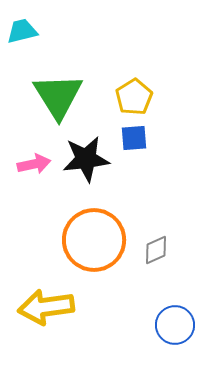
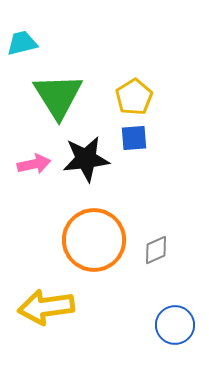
cyan trapezoid: moved 12 px down
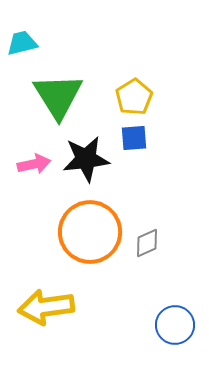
orange circle: moved 4 px left, 8 px up
gray diamond: moved 9 px left, 7 px up
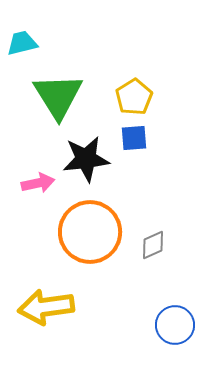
pink arrow: moved 4 px right, 19 px down
gray diamond: moved 6 px right, 2 px down
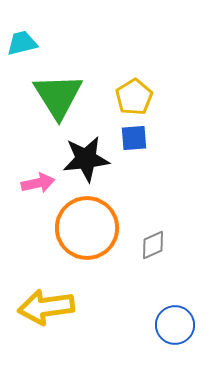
orange circle: moved 3 px left, 4 px up
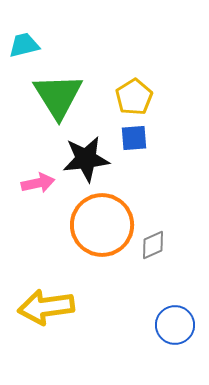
cyan trapezoid: moved 2 px right, 2 px down
orange circle: moved 15 px right, 3 px up
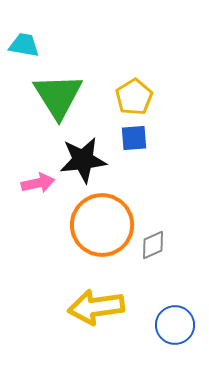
cyan trapezoid: rotated 24 degrees clockwise
black star: moved 3 px left, 1 px down
yellow arrow: moved 50 px right
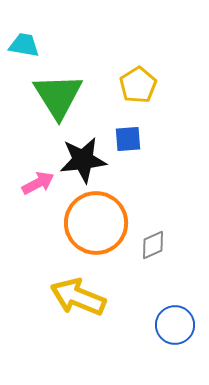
yellow pentagon: moved 4 px right, 12 px up
blue square: moved 6 px left, 1 px down
pink arrow: rotated 16 degrees counterclockwise
orange circle: moved 6 px left, 2 px up
yellow arrow: moved 18 px left, 10 px up; rotated 30 degrees clockwise
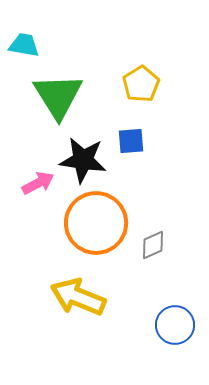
yellow pentagon: moved 3 px right, 1 px up
blue square: moved 3 px right, 2 px down
black star: rotated 15 degrees clockwise
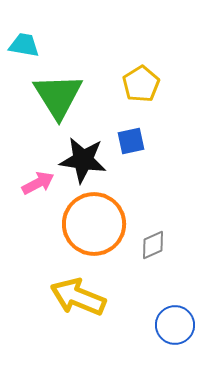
blue square: rotated 8 degrees counterclockwise
orange circle: moved 2 px left, 1 px down
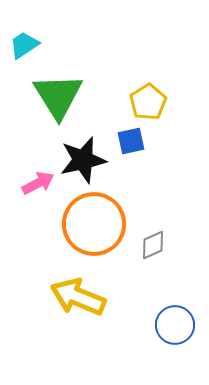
cyan trapezoid: rotated 44 degrees counterclockwise
yellow pentagon: moved 7 px right, 18 px down
black star: rotated 21 degrees counterclockwise
